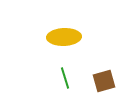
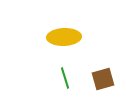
brown square: moved 1 px left, 2 px up
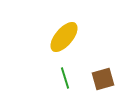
yellow ellipse: rotated 48 degrees counterclockwise
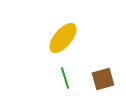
yellow ellipse: moved 1 px left, 1 px down
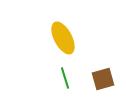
yellow ellipse: rotated 68 degrees counterclockwise
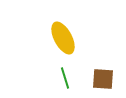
brown square: rotated 20 degrees clockwise
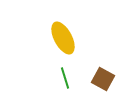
brown square: rotated 25 degrees clockwise
